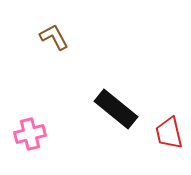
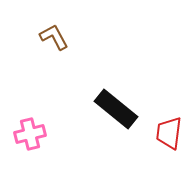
red trapezoid: rotated 20 degrees clockwise
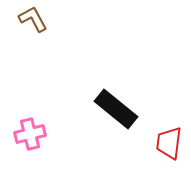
brown L-shape: moved 21 px left, 18 px up
red trapezoid: moved 10 px down
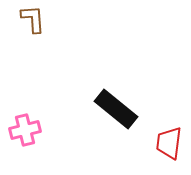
brown L-shape: rotated 24 degrees clockwise
pink cross: moved 5 px left, 4 px up
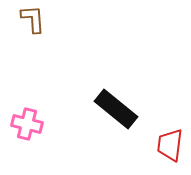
pink cross: moved 2 px right, 6 px up; rotated 28 degrees clockwise
red trapezoid: moved 1 px right, 2 px down
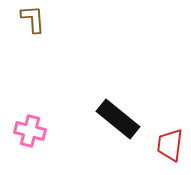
black rectangle: moved 2 px right, 10 px down
pink cross: moved 3 px right, 7 px down
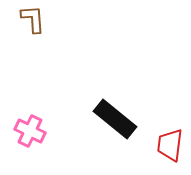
black rectangle: moved 3 px left
pink cross: rotated 12 degrees clockwise
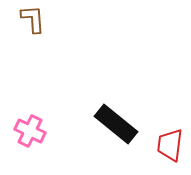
black rectangle: moved 1 px right, 5 px down
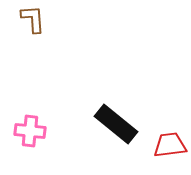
pink cross: rotated 20 degrees counterclockwise
red trapezoid: rotated 76 degrees clockwise
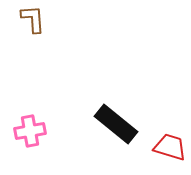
pink cross: rotated 16 degrees counterclockwise
red trapezoid: moved 2 px down; rotated 24 degrees clockwise
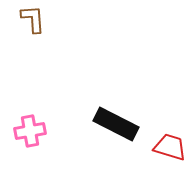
black rectangle: rotated 12 degrees counterclockwise
